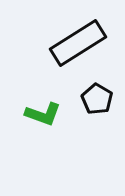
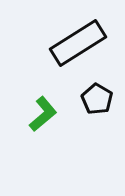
green L-shape: rotated 60 degrees counterclockwise
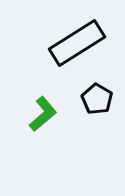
black rectangle: moved 1 px left
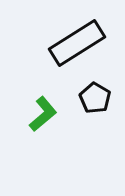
black pentagon: moved 2 px left, 1 px up
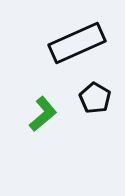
black rectangle: rotated 8 degrees clockwise
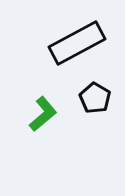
black rectangle: rotated 4 degrees counterclockwise
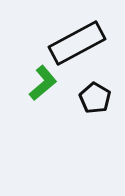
green L-shape: moved 31 px up
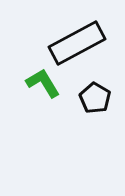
green L-shape: rotated 81 degrees counterclockwise
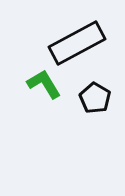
green L-shape: moved 1 px right, 1 px down
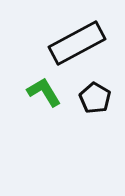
green L-shape: moved 8 px down
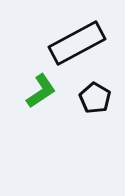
green L-shape: moved 3 px left, 1 px up; rotated 87 degrees clockwise
